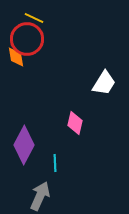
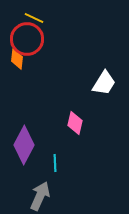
orange diamond: moved 1 px right, 2 px down; rotated 15 degrees clockwise
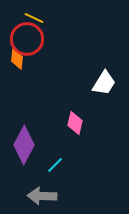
cyan line: moved 2 px down; rotated 48 degrees clockwise
gray arrow: moved 2 px right; rotated 112 degrees counterclockwise
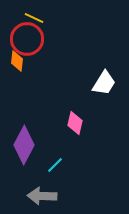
orange diamond: moved 2 px down
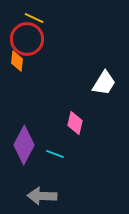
cyan line: moved 11 px up; rotated 66 degrees clockwise
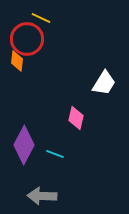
yellow line: moved 7 px right
pink diamond: moved 1 px right, 5 px up
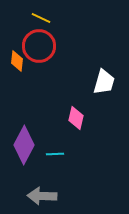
red circle: moved 12 px right, 7 px down
white trapezoid: moved 1 px up; rotated 16 degrees counterclockwise
cyan line: rotated 24 degrees counterclockwise
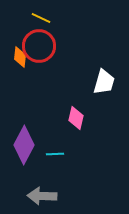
orange diamond: moved 3 px right, 4 px up
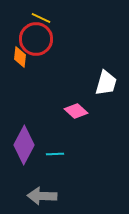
red circle: moved 3 px left, 7 px up
white trapezoid: moved 2 px right, 1 px down
pink diamond: moved 7 px up; rotated 60 degrees counterclockwise
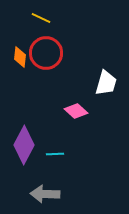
red circle: moved 10 px right, 14 px down
gray arrow: moved 3 px right, 2 px up
